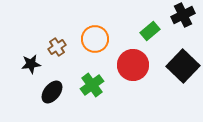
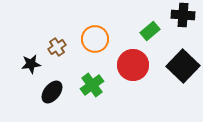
black cross: rotated 30 degrees clockwise
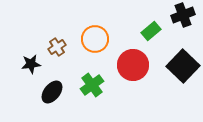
black cross: rotated 25 degrees counterclockwise
green rectangle: moved 1 px right
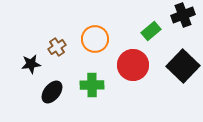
green cross: rotated 35 degrees clockwise
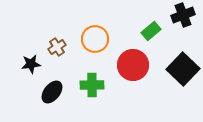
black square: moved 3 px down
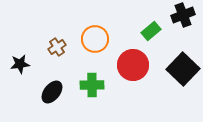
black star: moved 11 px left
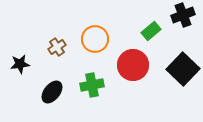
green cross: rotated 10 degrees counterclockwise
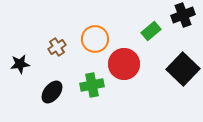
red circle: moved 9 px left, 1 px up
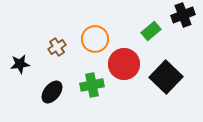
black square: moved 17 px left, 8 px down
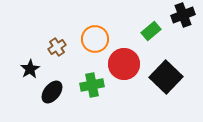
black star: moved 10 px right, 5 px down; rotated 24 degrees counterclockwise
